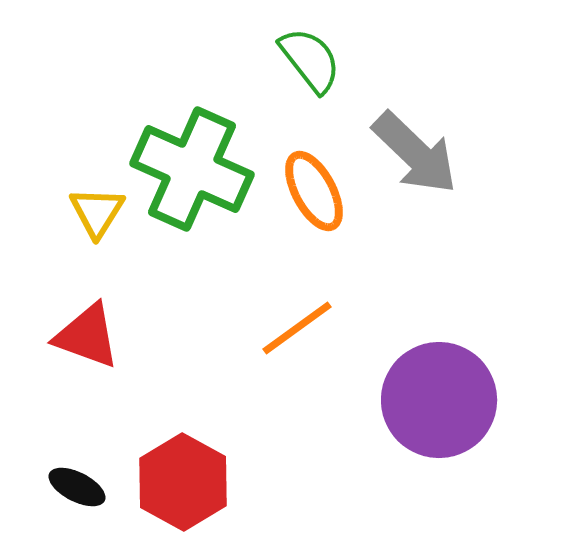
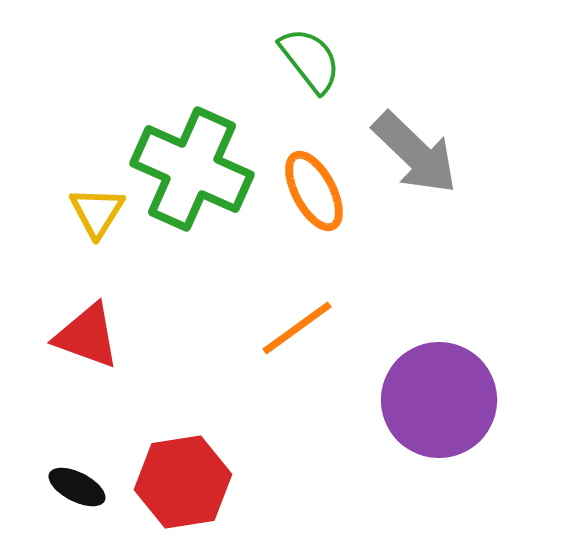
red hexagon: rotated 22 degrees clockwise
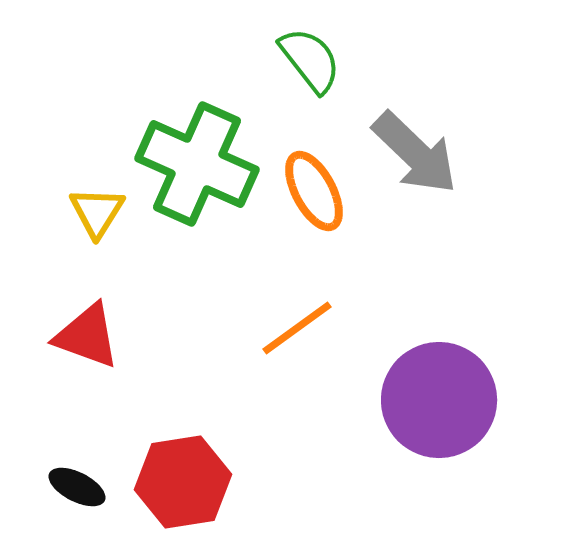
green cross: moved 5 px right, 5 px up
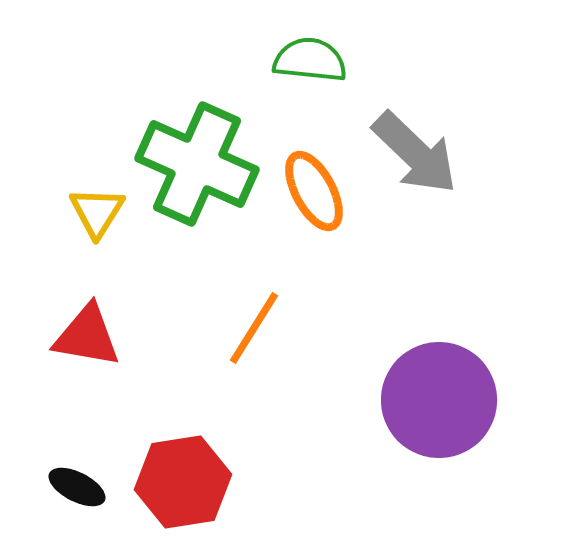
green semicircle: rotated 46 degrees counterclockwise
orange line: moved 43 px left; rotated 22 degrees counterclockwise
red triangle: rotated 10 degrees counterclockwise
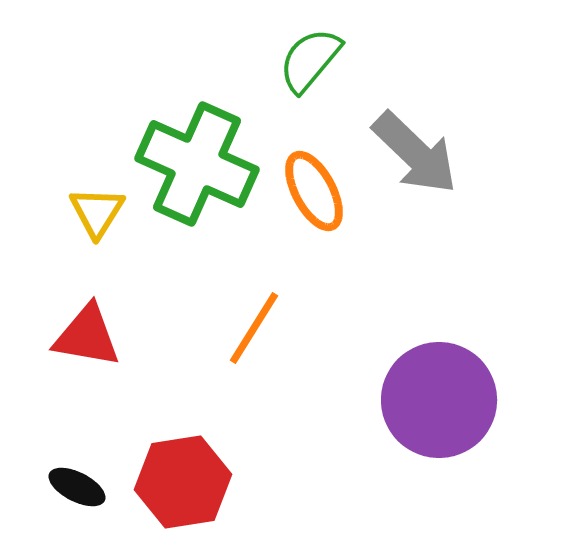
green semicircle: rotated 56 degrees counterclockwise
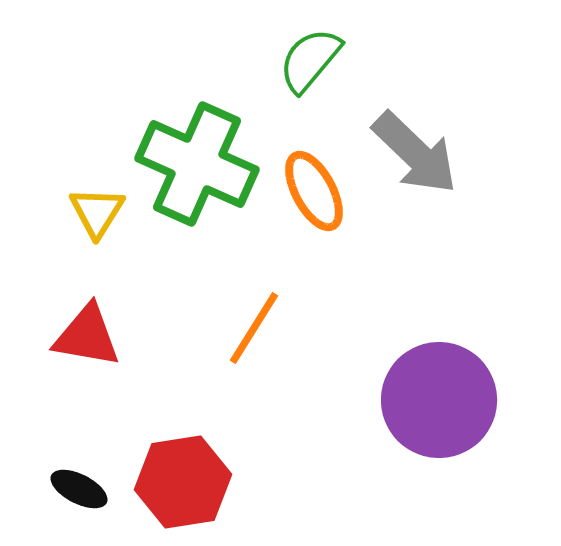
black ellipse: moved 2 px right, 2 px down
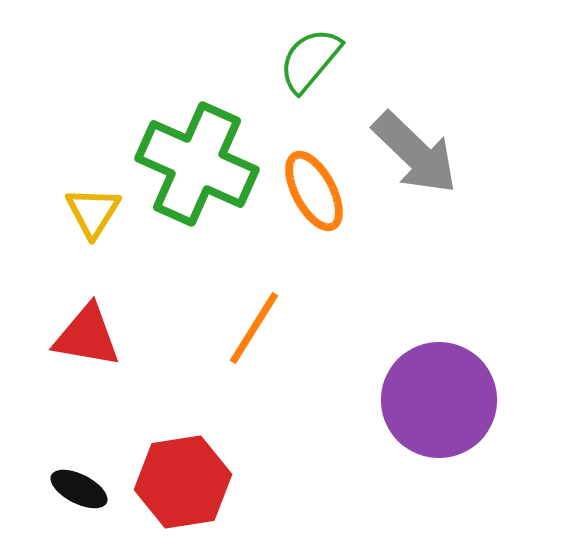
yellow triangle: moved 4 px left
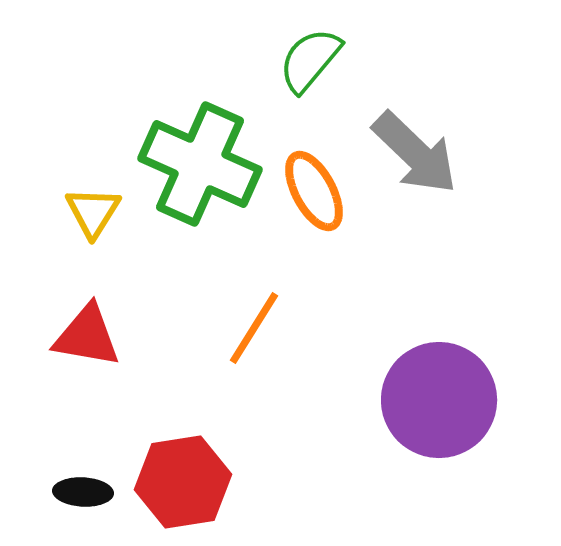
green cross: moved 3 px right
black ellipse: moved 4 px right, 3 px down; rotated 24 degrees counterclockwise
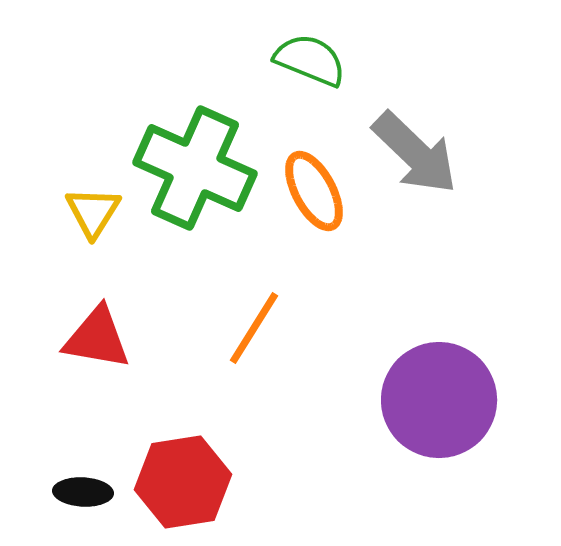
green semicircle: rotated 72 degrees clockwise
green cross: moved 5 px left, 4 px down
red triangle: moved 10 px right, 2 px down
